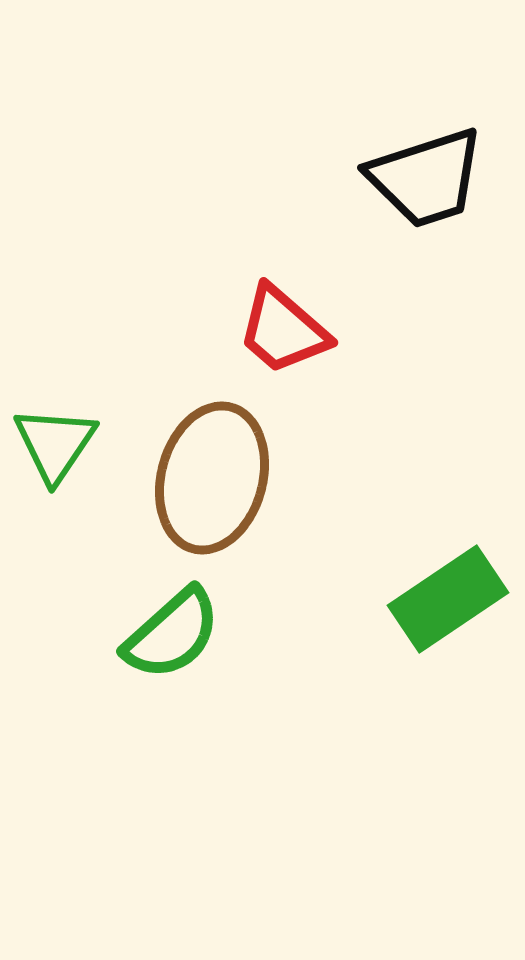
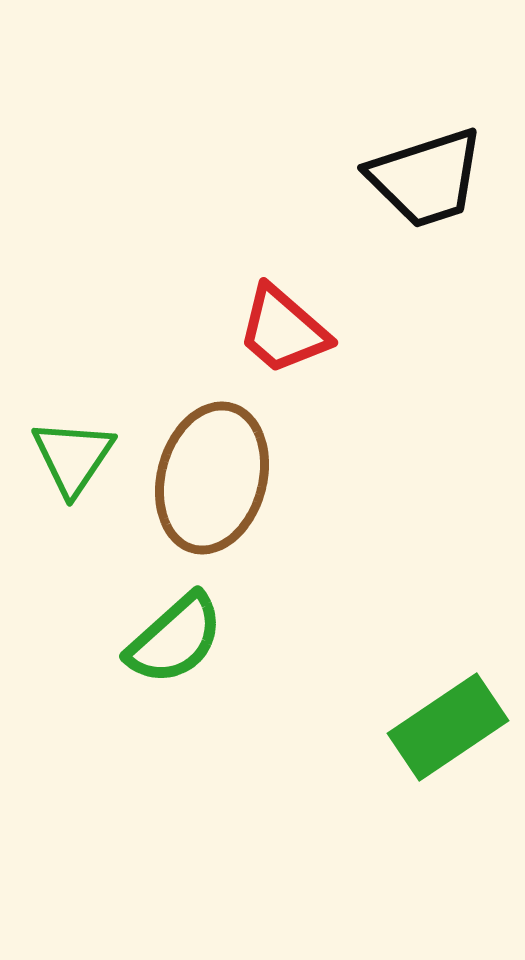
green triangle: moved 18 px right, 13 px down
green rectangle: moved 128 px down
green semicircle: moved 3 px right, 5 px down
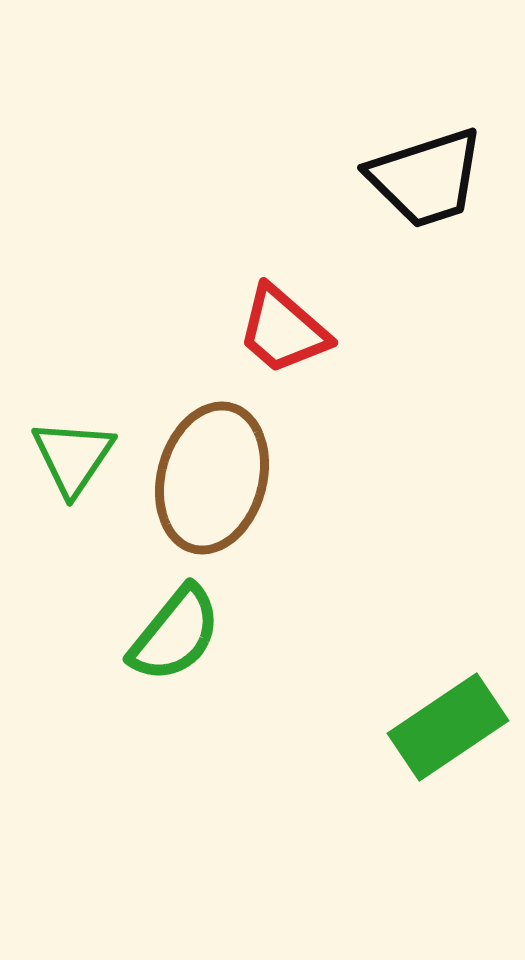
green semicircle: moved 5 px up; rotated 9 degrees counterclockwise
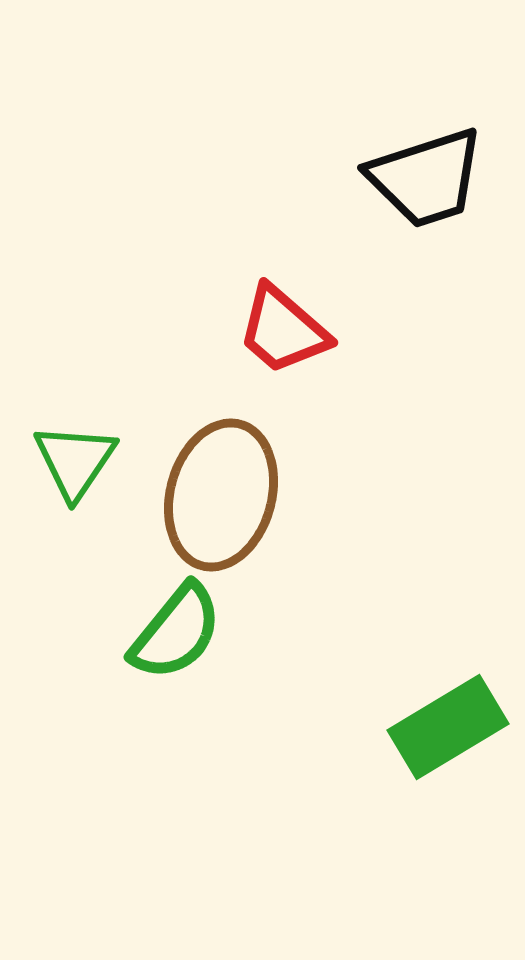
green triangle: moved 2 px right, 4 px down
brown ellipse: moved 9 px right, 17 px down
green semicircle: moved 1 px right, 2 px up
green rectangle: rotated 3 degrees clockwise
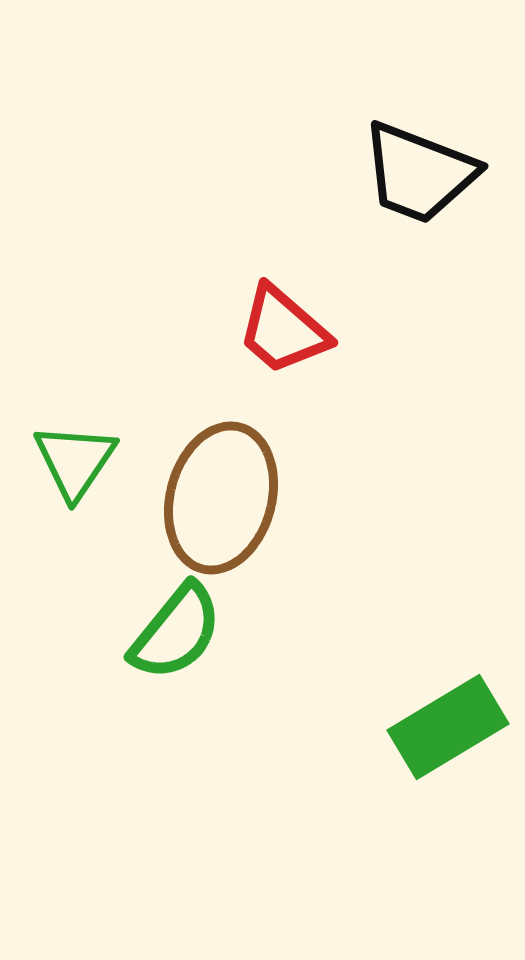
black trapezoid: moved 7 px left, 5 px up; rotated 39 degrees clockwise
brown ellipse: moved 3 px down
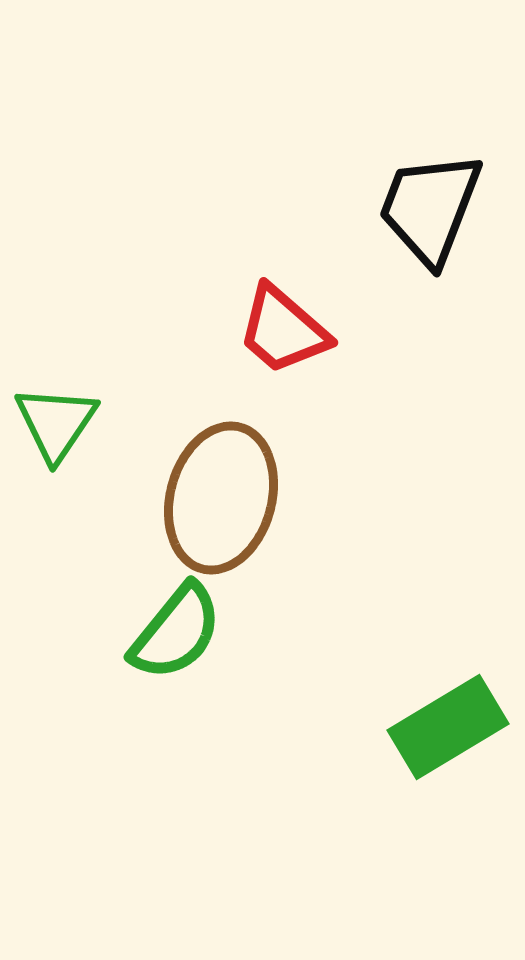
black trapezoid: moved 11 px right, 35 px down; rotated 90 degrees clockwise
green triangle: moved 19 px left, 38 px up
